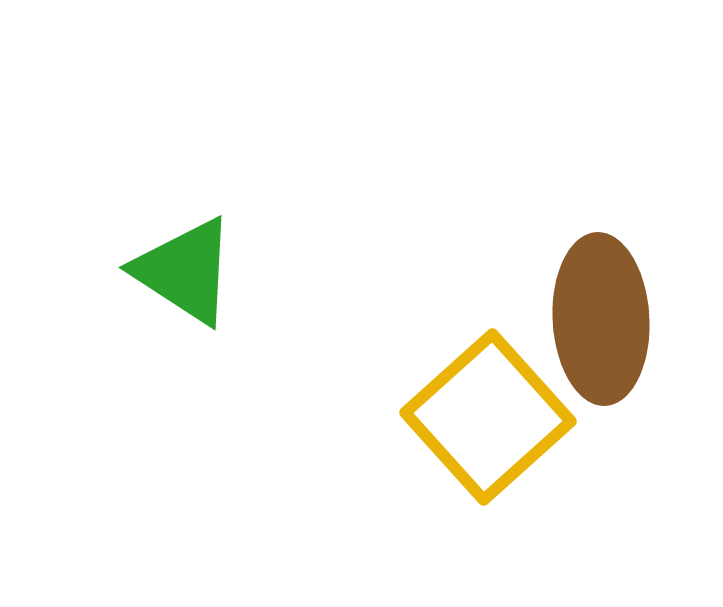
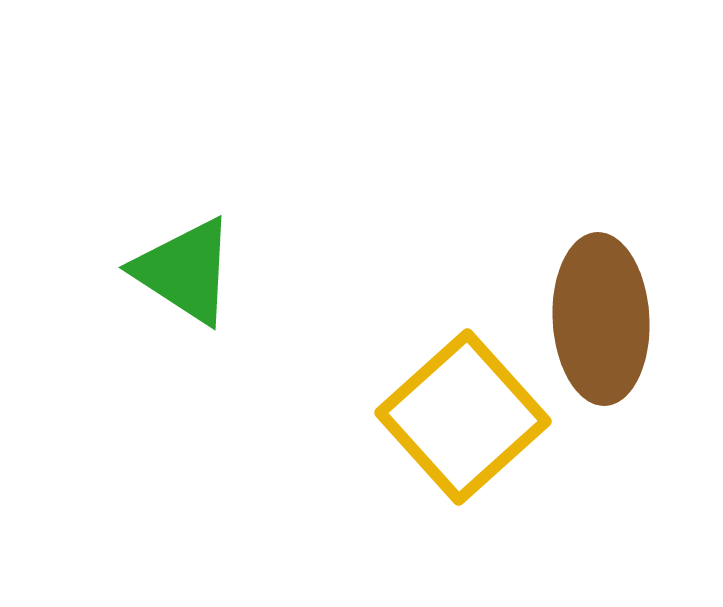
yellow square: moved 25 px left
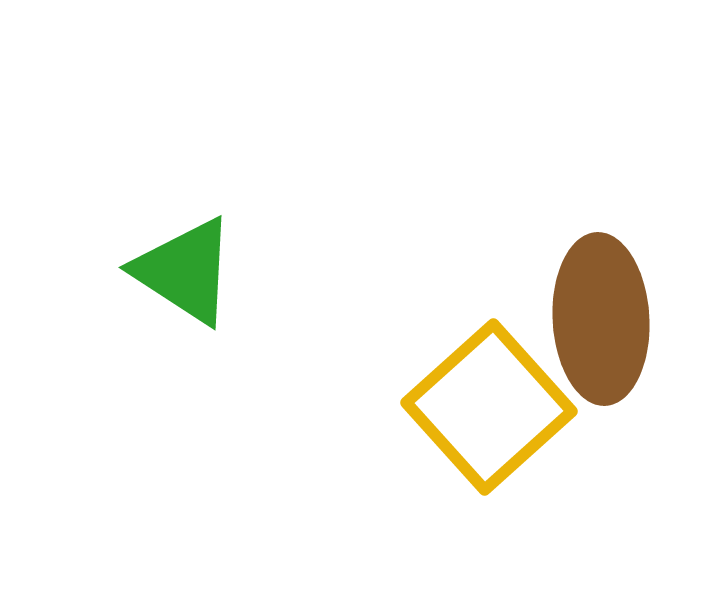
yellow square: moved 26 px right, 10 px up
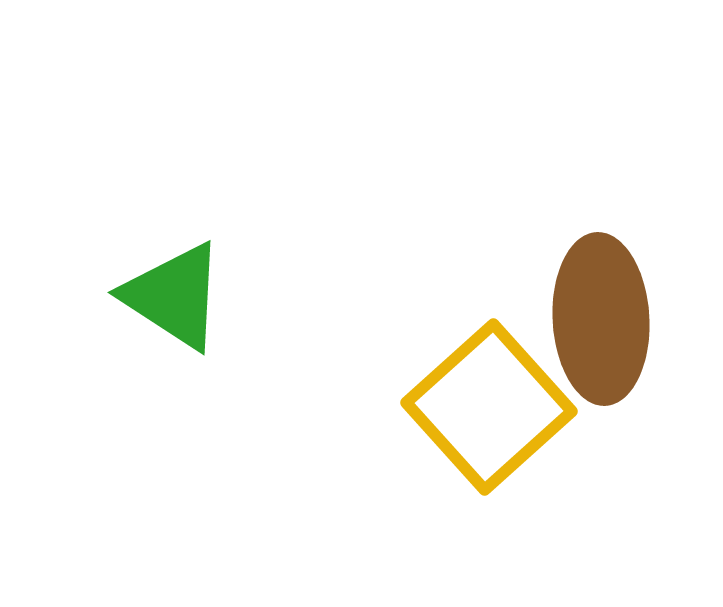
green triangle: moved 11 px left, 25 px down
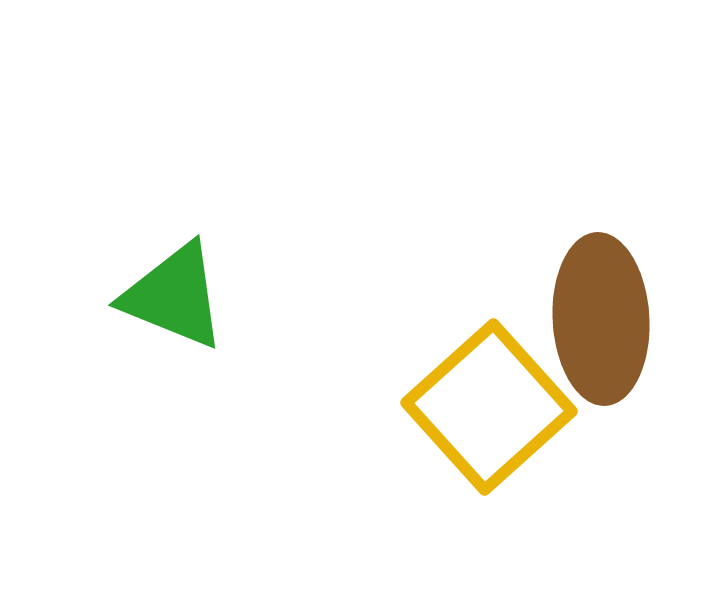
green triangle: rotated 11 degrees counterclockwise
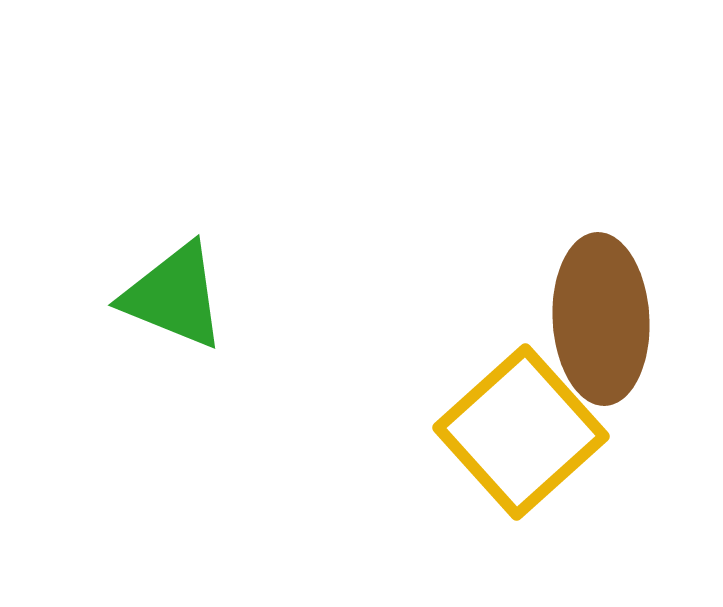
yellow square: moved 32 px right, 25 px down
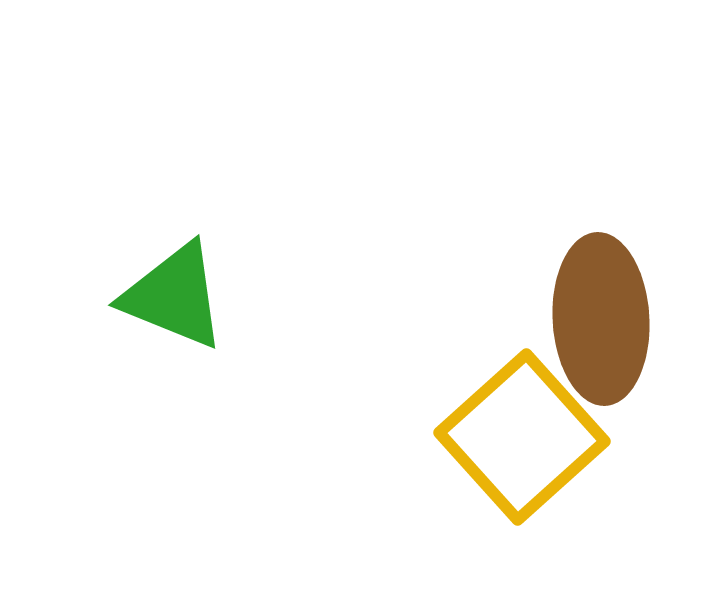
yellow square: moved 1 px right, 5 px down
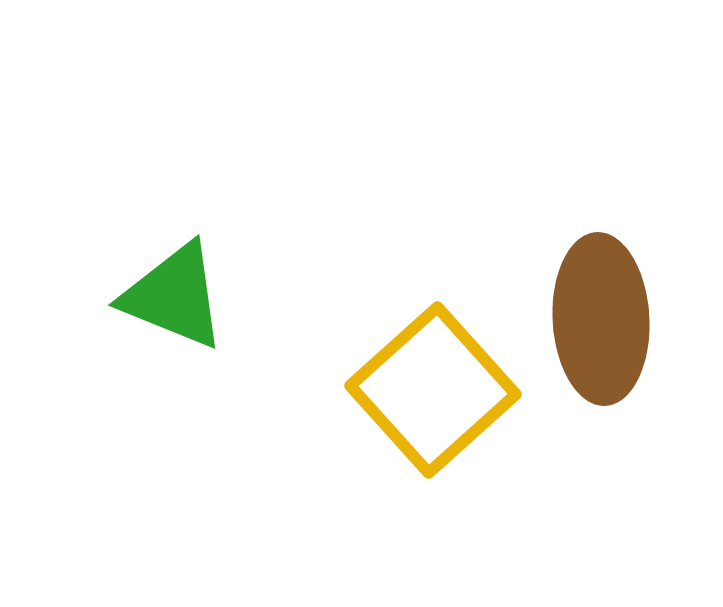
yellow square: moved 89 px left, 47 px up
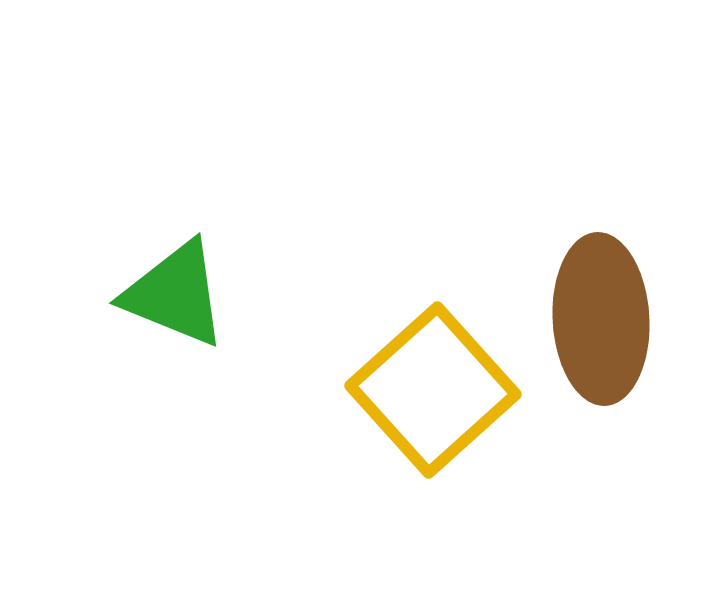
green triangle: moved 1 px right, 2 px up
